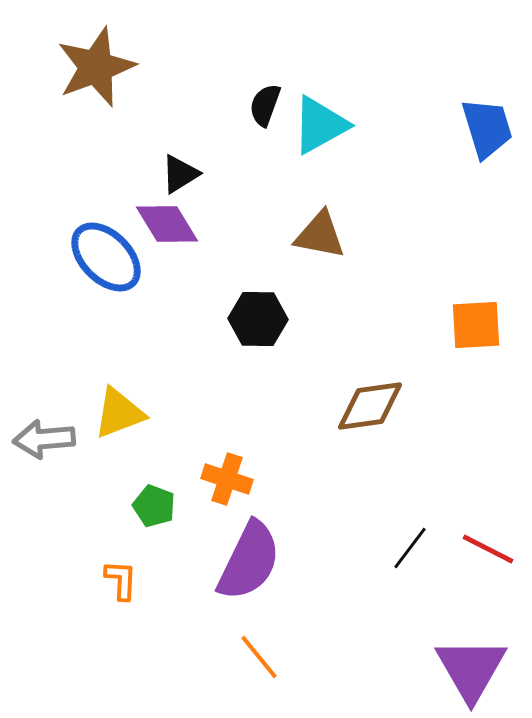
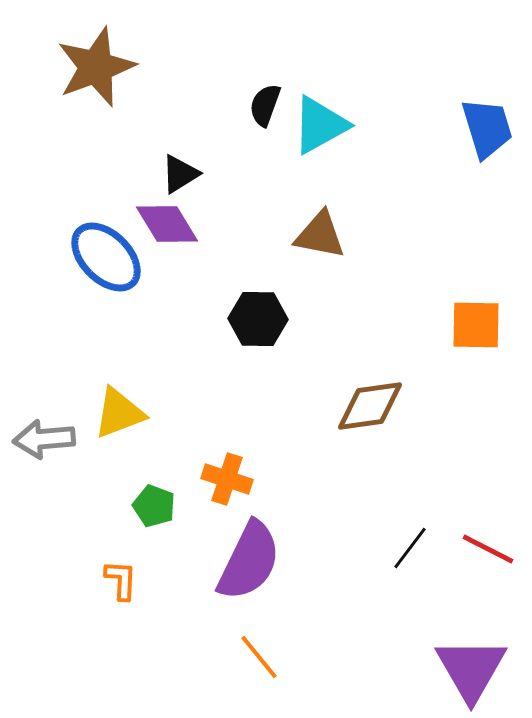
orange square: rotated 4 degrees clockwise
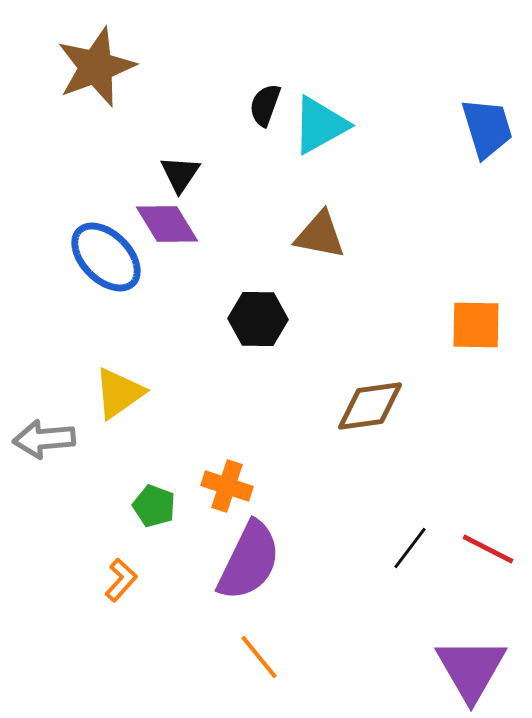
black triangle: rotated 24 degrees counterclockwise
yellow triangle: moved 20 px up; rotated 14 degrees counterclockwise
orange cross: moved 7 px down
orange L-shape: rotated 39 degrees clockwise
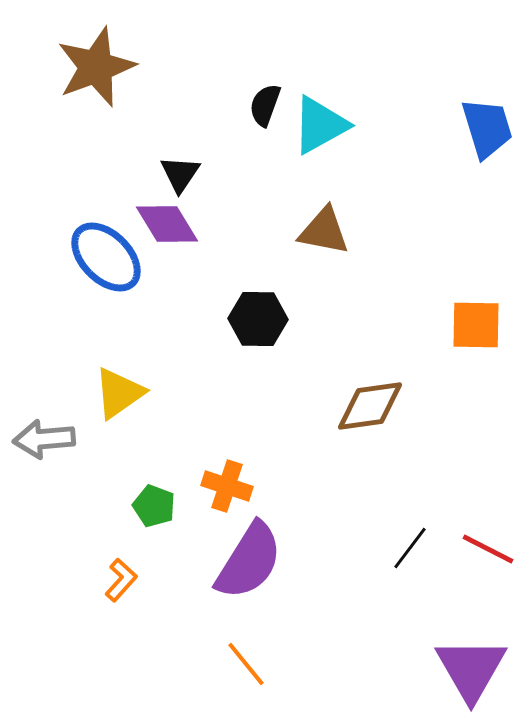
brown triangle: moved 4 px right, 4 px up
purple semicircle: rotated 6 degrees clockwise
orange line: moved 13 px left, 7 px down
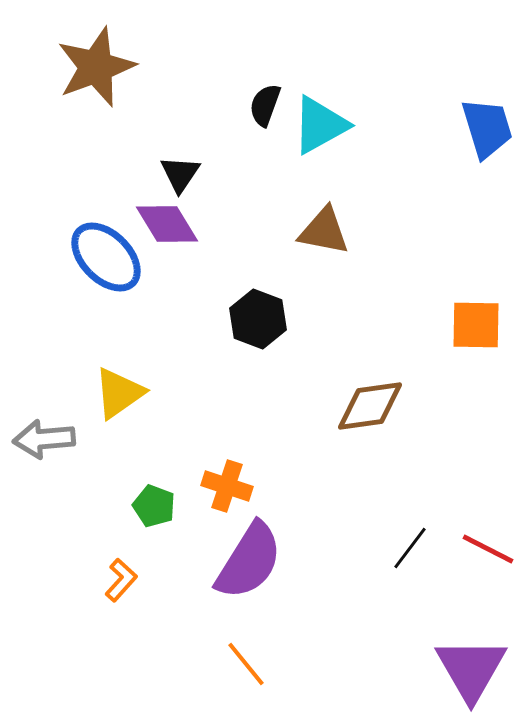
black hexagon: rotated 20 degrees clockwise
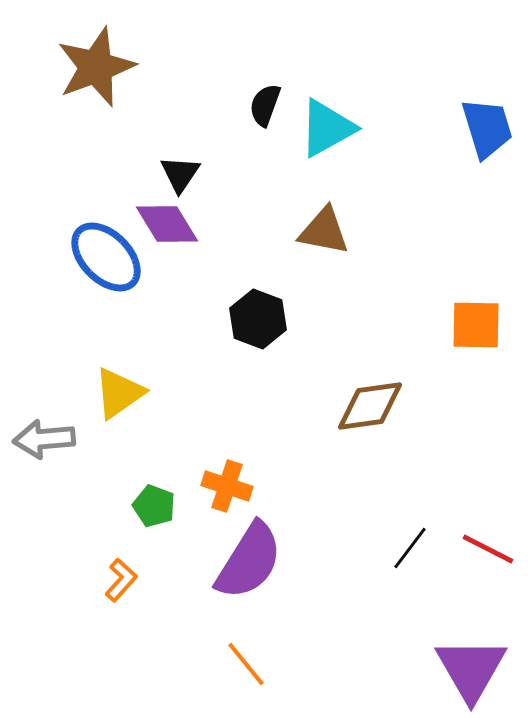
cyan triangle: moved 7 px right, 3 px down
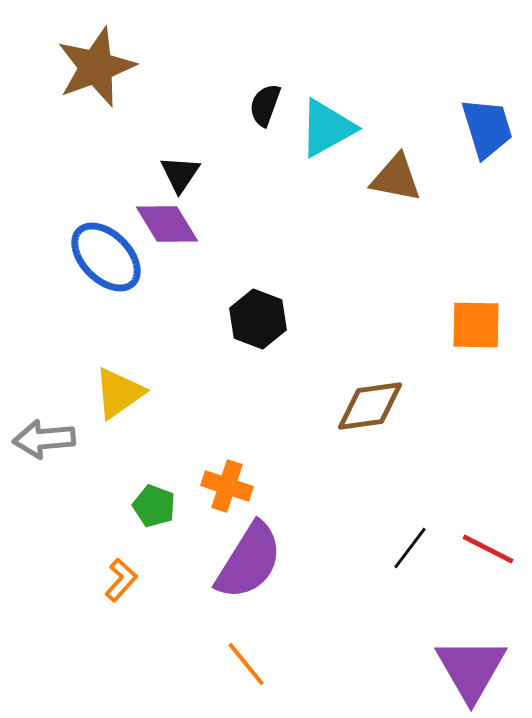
brown triangle: moved 72 px right, 53 px up
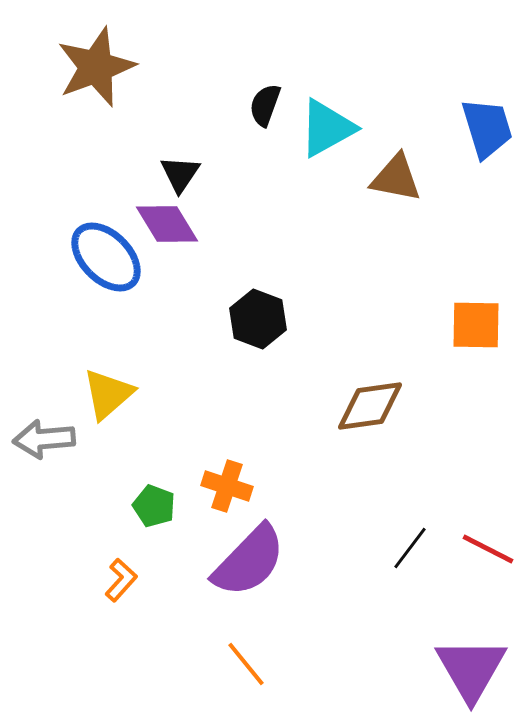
yellow triangle: moved 11 px left, 1 px down; rotated 6 degrees counterclockwise
purple semicircle: rotated 12 degrees clockwise
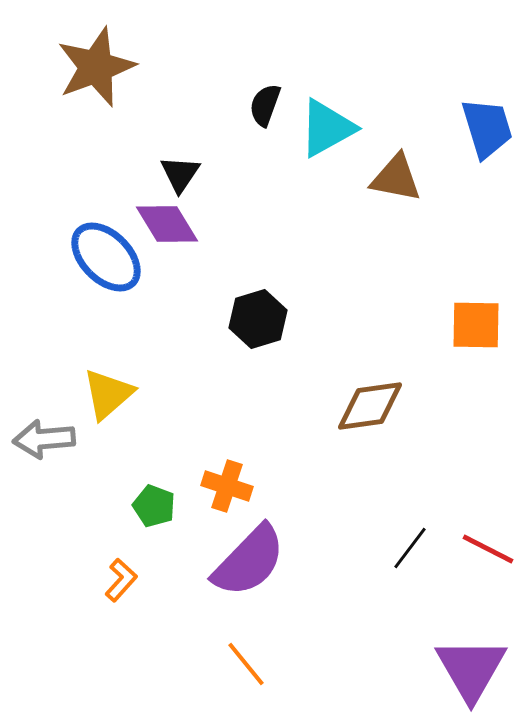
black hexagon: rotated 22 degrees clockwise
